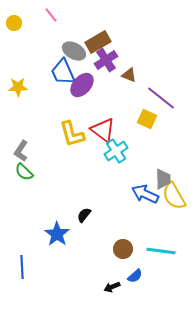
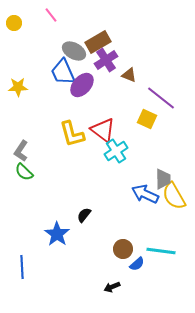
blue semicircle: moved 2 px right, 12 px up
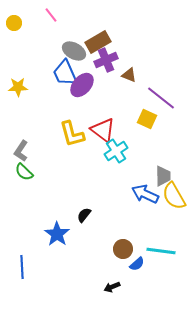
purple cross: rotated 10 degrees clockwise
blue trapezoid: moved 2 px right, 1 px down
gray trapezoid: moved 3 px up
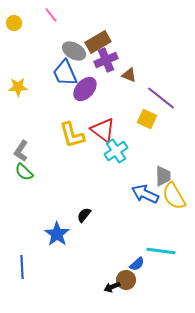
purple ellipse: moved 3 px right, 4 px down
yellow L-shape: moved 1 px down
brown circle: moved 3 px right, 31 px down
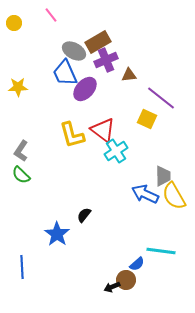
brown triangle: rotated 28 degrees counterclockwise
green semicircle: moved 3 px left, 3 px down
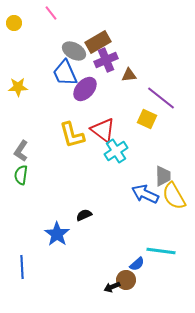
pink line: moved 2 px up
green semicircle: rotated 54 degrees clockwise
black semicircle: rotated 28 degrees clockwise
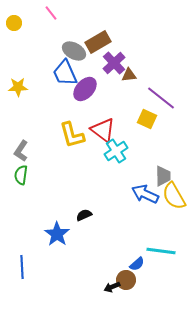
purple cross: moved 8 px right, 3 px down; rotated 20 degrees counterclockwise
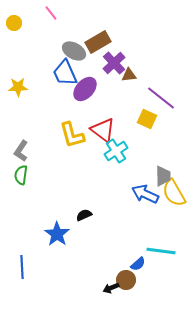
yellow semicircle: moved 3 px up
blue semicircle: moved 1 px right
black arrow: moved 1 px left, 1 px down
